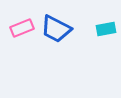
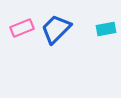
blue trapezoid: rotated 108 degrees clockwise
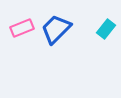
cyan rectangle: rotated 42 degrees counterclockwise
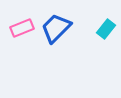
blue trapezoid: moved 1 px up
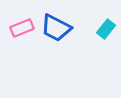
blue trapezoid: rotated 108 degrees counterclockwise
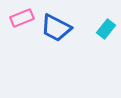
pink rectangle: moved 10 px up
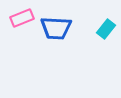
blue trapezoid: rotated 24 degrees counterclockwise
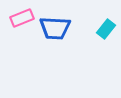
blue trapezoid: moved 1 px left
